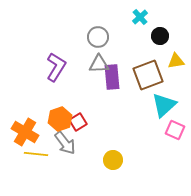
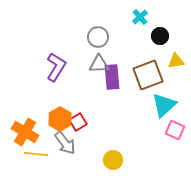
orange hexagon: rotated 10 degrees counterclockwise
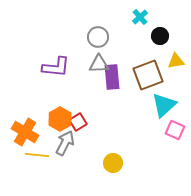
purple L-shape: rotated 64 degrees clockwise
gray arrow: rotated 115 degrees counterclockwise
yellow line: moved 1 px right, 1 px down
yellow circle: moved 3 px down
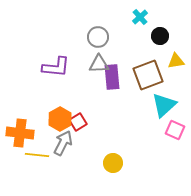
orange cross: moved 5 px left, 1 px down; rotated 24 degrees counterclockwise
gray arrow: moved 2 px left
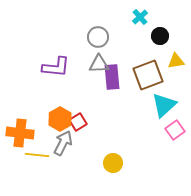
pink square: rotated 30 degrees clockwise
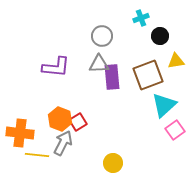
cyan cross: moved 1 px right, 1 px down; rotated 21 degrees clockwise
gray circle: moved 4 px right, 1 px up
orange hexagon: rotated 10 degrees counterclockwise
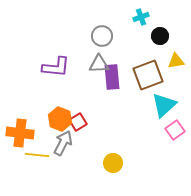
cyan cross: moved 1 px up
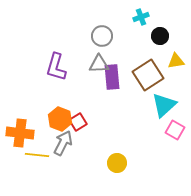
purple L-shape: rotated 100 degrees clockwise
brown square: rotated 12 degrees counterclockwise
pink square: rotated 24 degrees counterclockwise
yellow circle: moved 4 px right
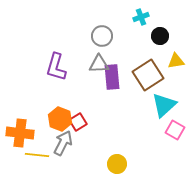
yellow circle: moved 1 px down
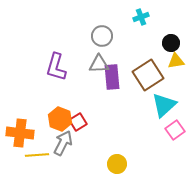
black circle: moved 11 px right, 7 px down
pink square: rotated 24 degrees clockwise
yellow line: rotated 10 degrees counterclockwise
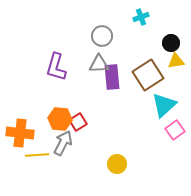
orange hexagon: rotated 15 degrees counterclockwise
